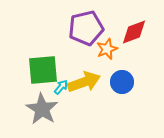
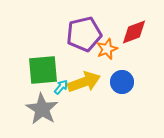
purple pentagon: moved 2 px left, 6 px down
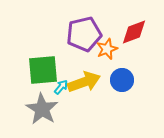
blue circle: moved 2 px up
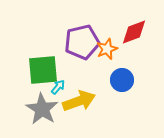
purple pentagon: moved 2 px left, 8 px down
yellow arrow: moved 5 px left, 19 px down
cyan arrow: moved 3 px left
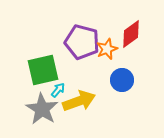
red diamond: moved 3 px left, 2 px down; rotated 16 degrees counterclockwise
purple pentagon: rotated 28 degrees clockwise
green square: rotated 8 degrees counterclockwise
cyan arrow: moved 3 px down
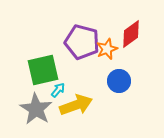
blue circle: moved 3 px left, 1 px down
yellow arrow: moved 3 px left, 4 px down
gray star: moved 6 px left
